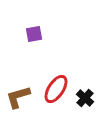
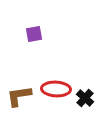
red ellipse: rotated 60 degrees clockwise
brown L-shape: moved 1 px right, 1 px up; rotated 8 degrees clockwise
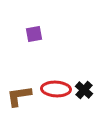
black cross: moved 1 px left, 8 px up
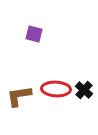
purple square: rotated 24 degrees clockwise
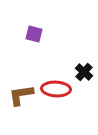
black cross: moved 18 px up
brown L-shape: moved 2 px right, 1 px up
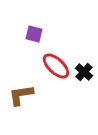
red ellipse: moved 23 px up; rotated 40 degrees clockwise
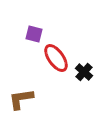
red ellipse: moved 8 px up; rotated 12 degrees clockwise
brown L-shape: moved 4 px down
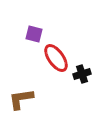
black cross: moved 2 px left, 2 px down; rotated 30 degrees clockwise
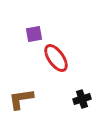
purple square: rotated 24 degrees counterclockwise
black cross: moved 25 px down
